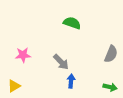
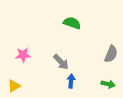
green arrow: moved 2 px left, 3 px up
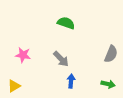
green semicircle: moved 6 px left
pink star: rotated 14 degrees clockwise
gray arrow: moved 3 px up
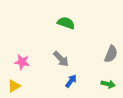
pink star: moved 1 px left, 7 px down
blue arrow: rotated 32 degrees clockwise
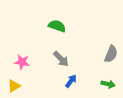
green semicircle: moved 9 px left, 3 px down
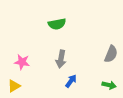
green semicircle: moved 2 px up; rotated 150 degrees clockwise
gray arrow: rotated 54 degrees clockwise
green arrow: moved 1 px right, 1 px down
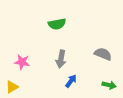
gray semicircle: moved 8 px left; rotated 90 degrees counterclockwise
yellow triangle: moved 2 px left, 1 px down
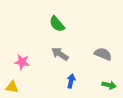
green semicircle: rotated 60 degrees clockwise
gray arrow: moved 1 px left, 5 px up; rotated 114 degrees clockwise
blue arrow: rotated 24 degrees counterclockwise
yellow triangle: rotated 40 degrees clockwise
